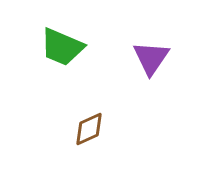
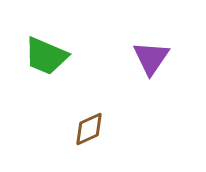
green trapezoid: moved 16 px left, 9 px down
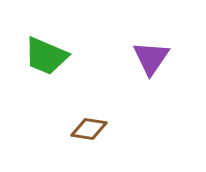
brown diamond: rotated 33 degrees clockwise
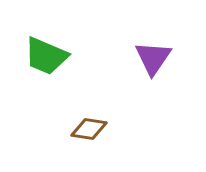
purple triangle: moved 2 px right
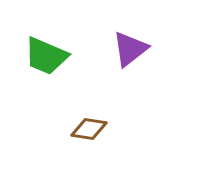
purple triangle: moved 23 px left, 9 px up; rotated 18 degrees clockwise
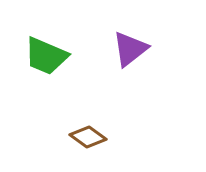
brown diamond: moved 1 px left, 8 px down; rotated 27 degrees clockwise
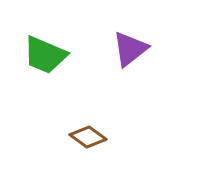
green trapezoid: moved 1 px left, 1 px up
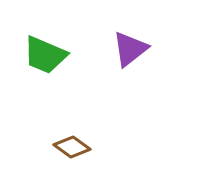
brown diamond: moved 16 px left, 10 px down
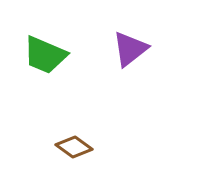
brown diamond: moved 2 px right
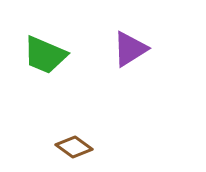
purple triangle: rotated 6 degrees clockwise
